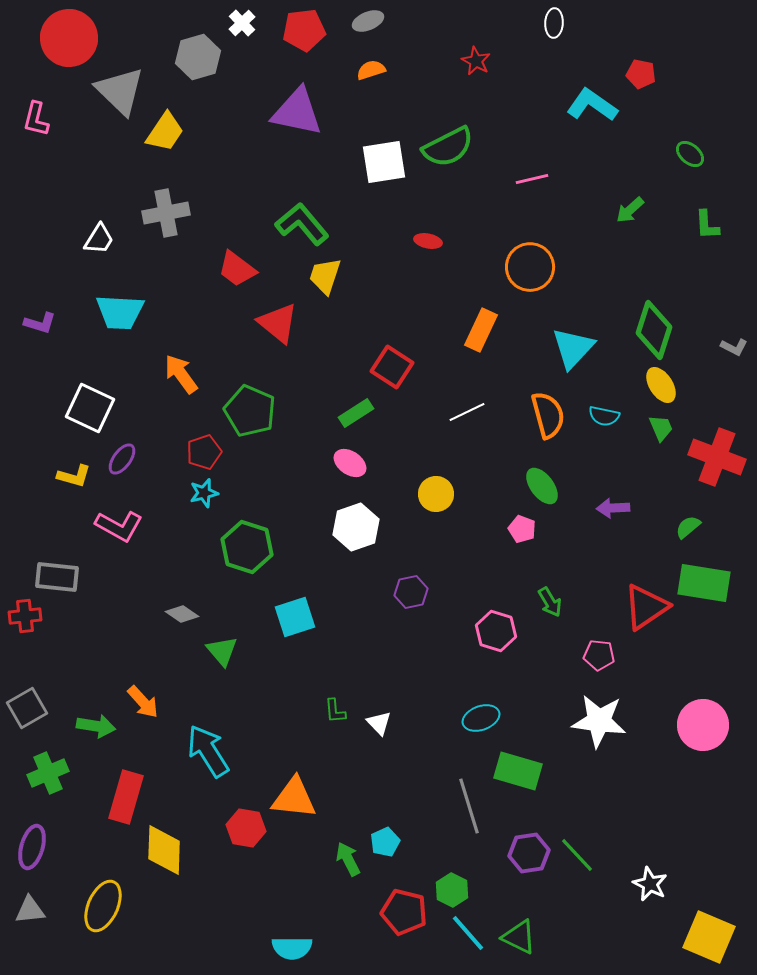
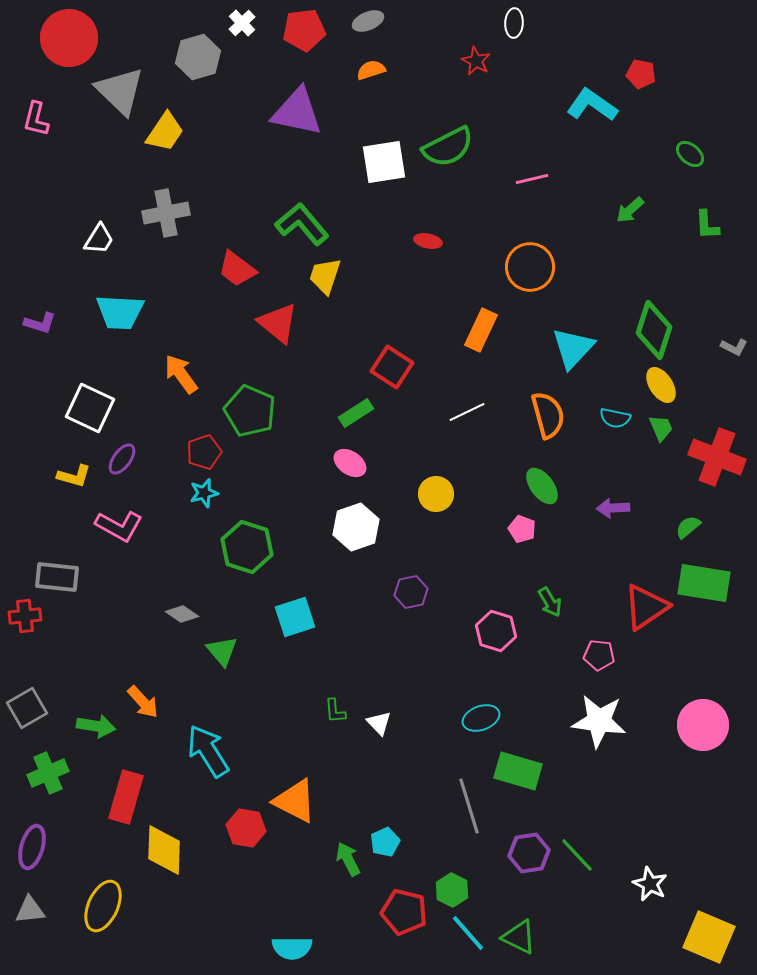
white ellipse at (554, 23): moved 40 px left
cyan semicircle at (604, 416): moved 11 px right, 2 px down
orange triangle at (294, 798): moved 1 px right, 3 px down; rotated 21 degrees clockwise
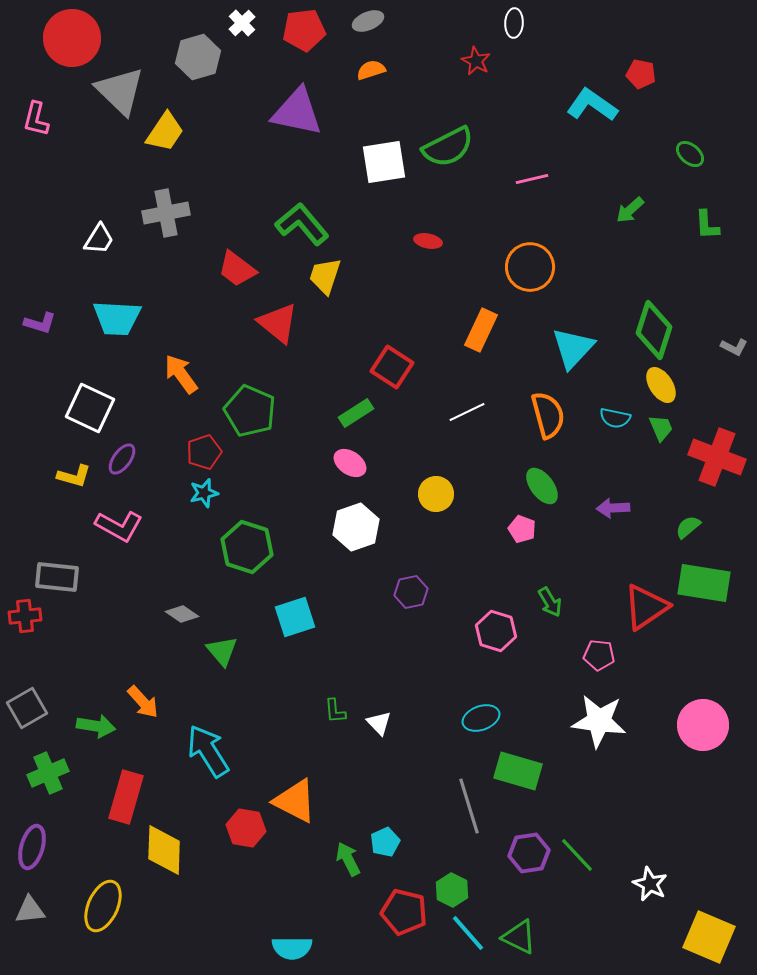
red circle at (69, 38): moved 3 px right
cyan trapezoid at (120, 312): moved 3 px left, 6 px down
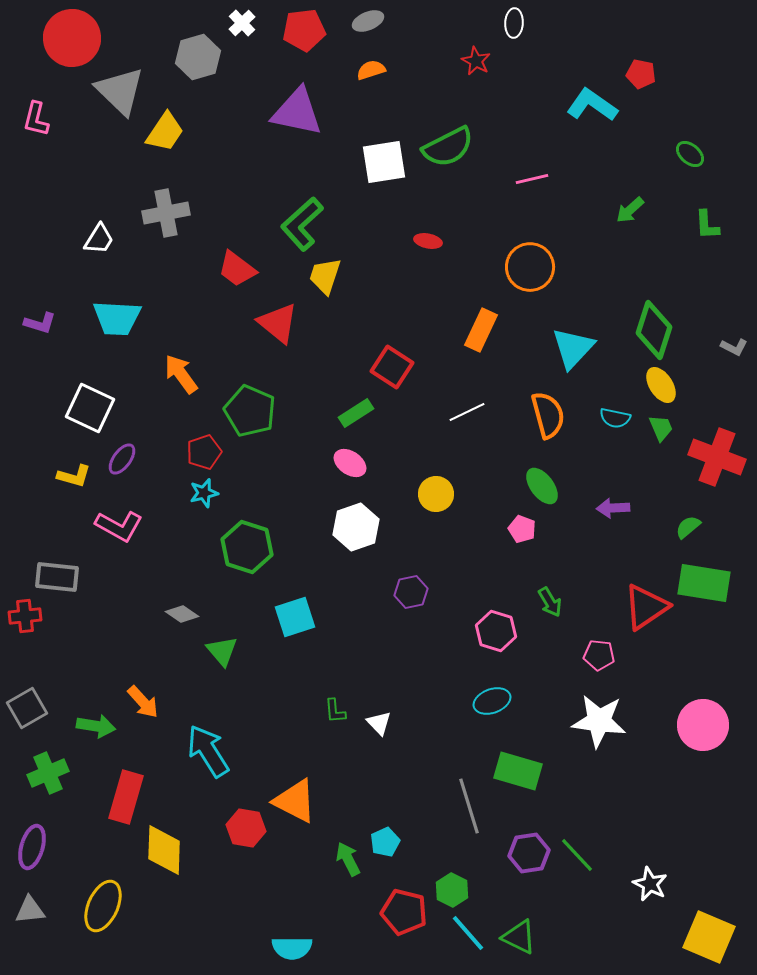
green L-shape at (302, 224): rotated 92 degrees counterclockwise
cyan ellipse at (481, 718): moved 11 px right, 17 px up
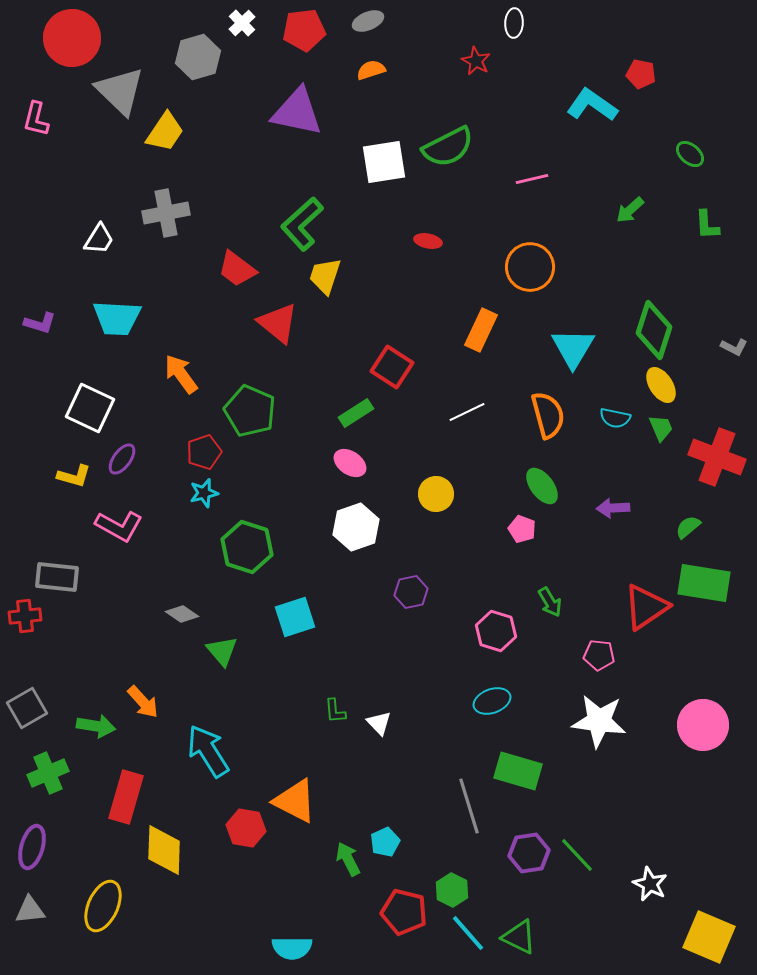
cyan triangle at (573, 348): rotated 12 degrees counterclockwise
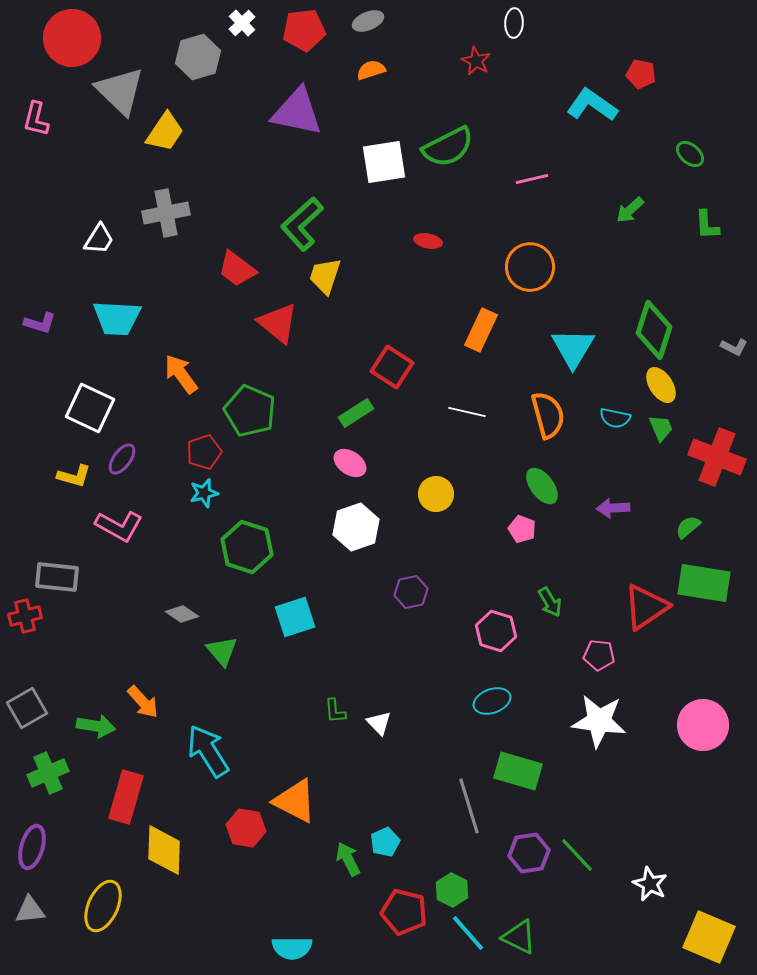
white line at (467, 412): rotated 39 degrees clockwise
red cross at (25, 616): rotated 8 degrees counterclockwise
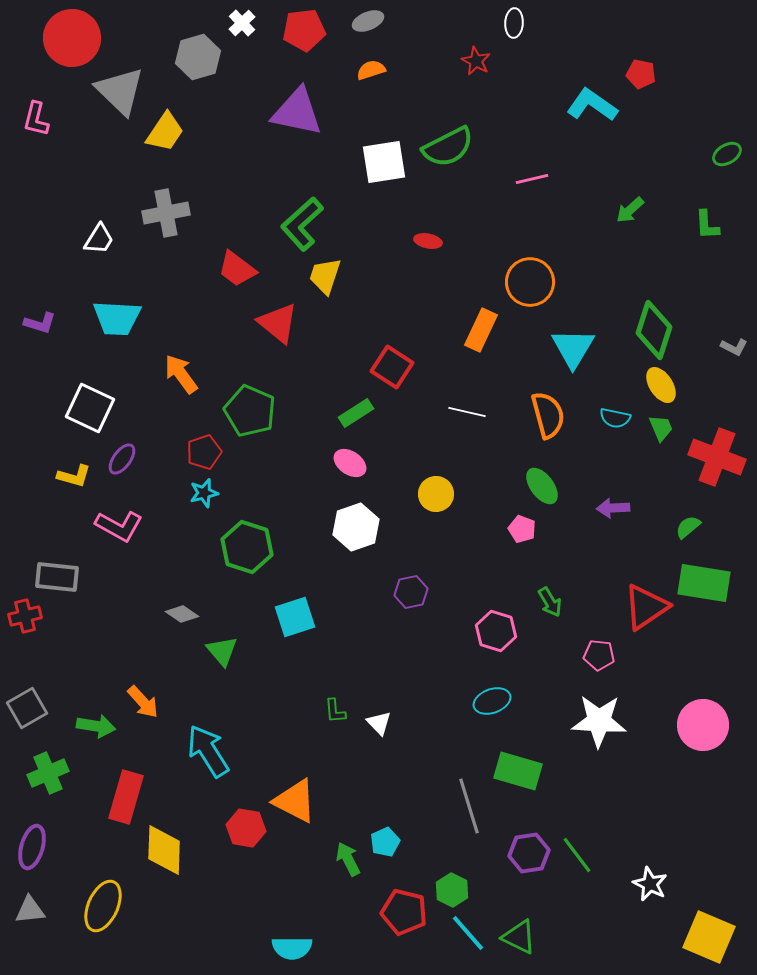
green ellipse at (690, 154): moved 37 px right; rotated 72 degrees counterclockwise
orange circle at (530, 267): moved 15 px down
white star at (599, 721): rotated 4 degrees counterclockwise
green line at (577, 855): rotated 6 degrees clockwise
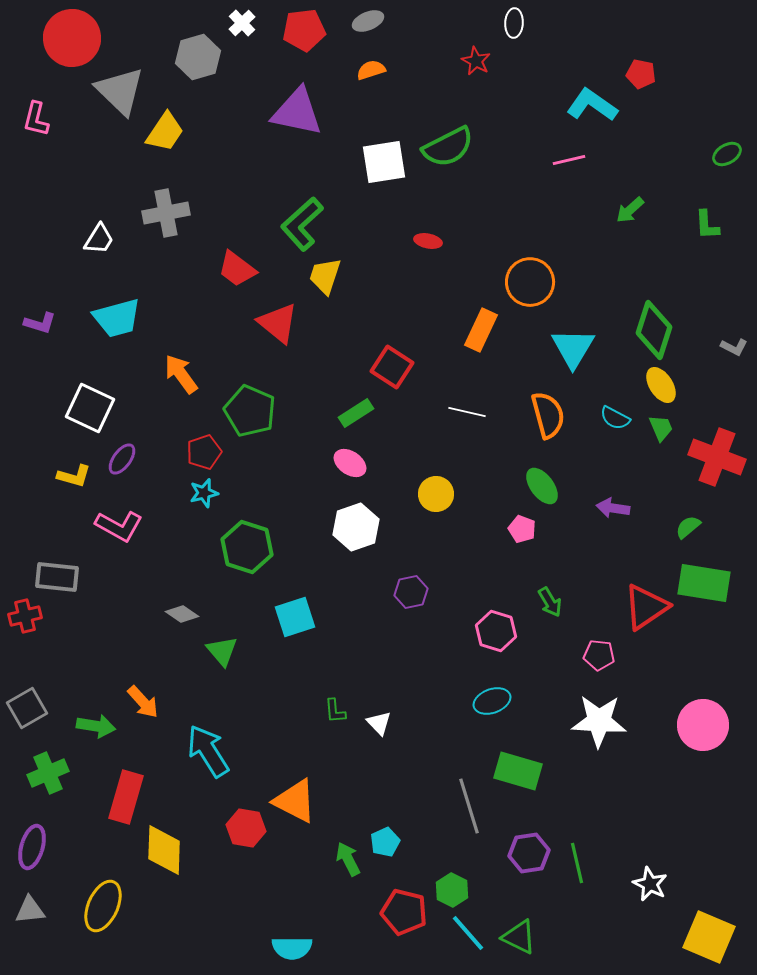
pink line at (532, 179): moved 37 px right, 19 px up
cyan trapezoid at (117, 318): rotated 18 degrees counterclockwise
cyan semicircle at (615, 418): rotated 16 degrees clockwise
purple arrow at (613, 508): rotated 12 degrees clockwise
green line at (577, 855): moved 8 px down; rotated 24 degrees clockwise
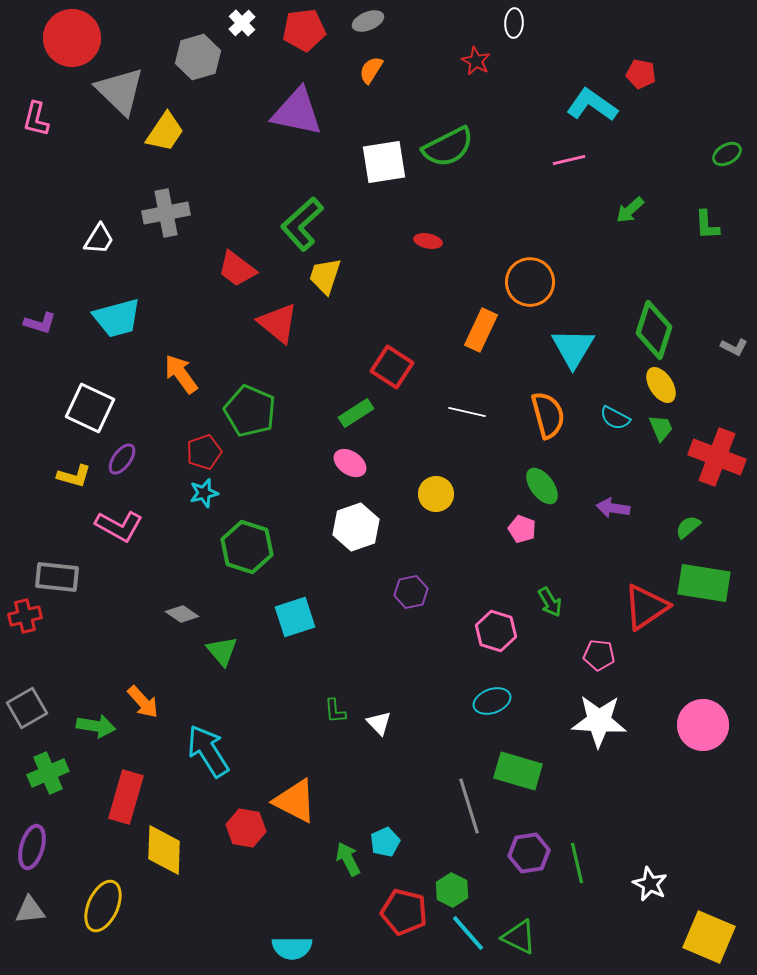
orange semicircle at (371, 70): rotated 40 degrees counterclockwise
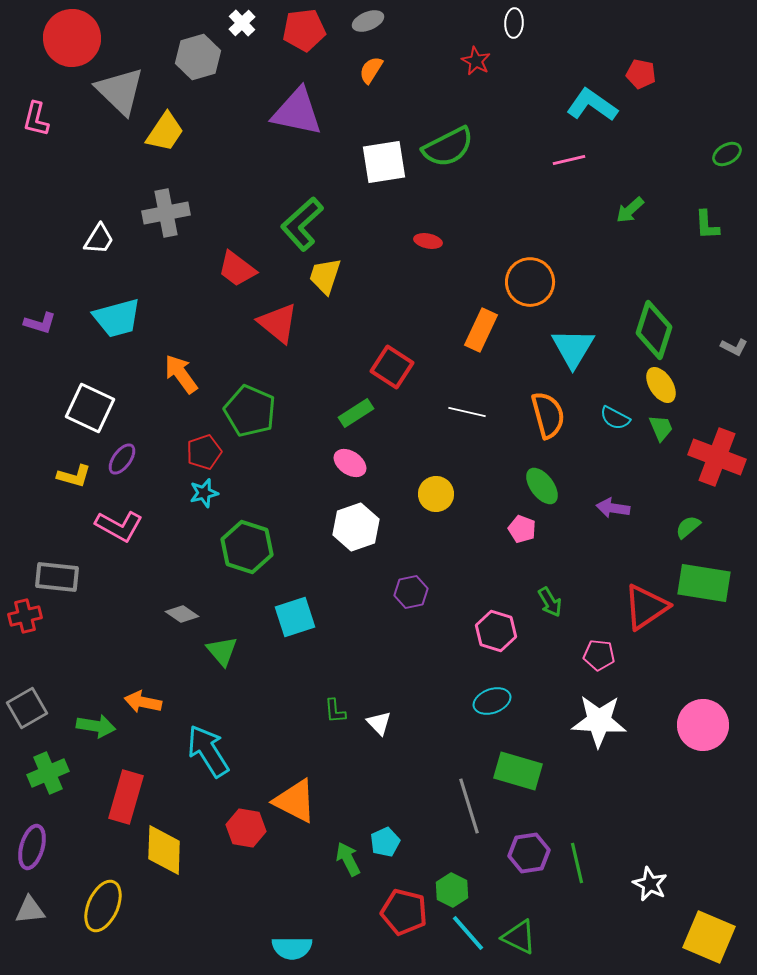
orange arrow at (143, 702): rotated 144 degrees clockwise
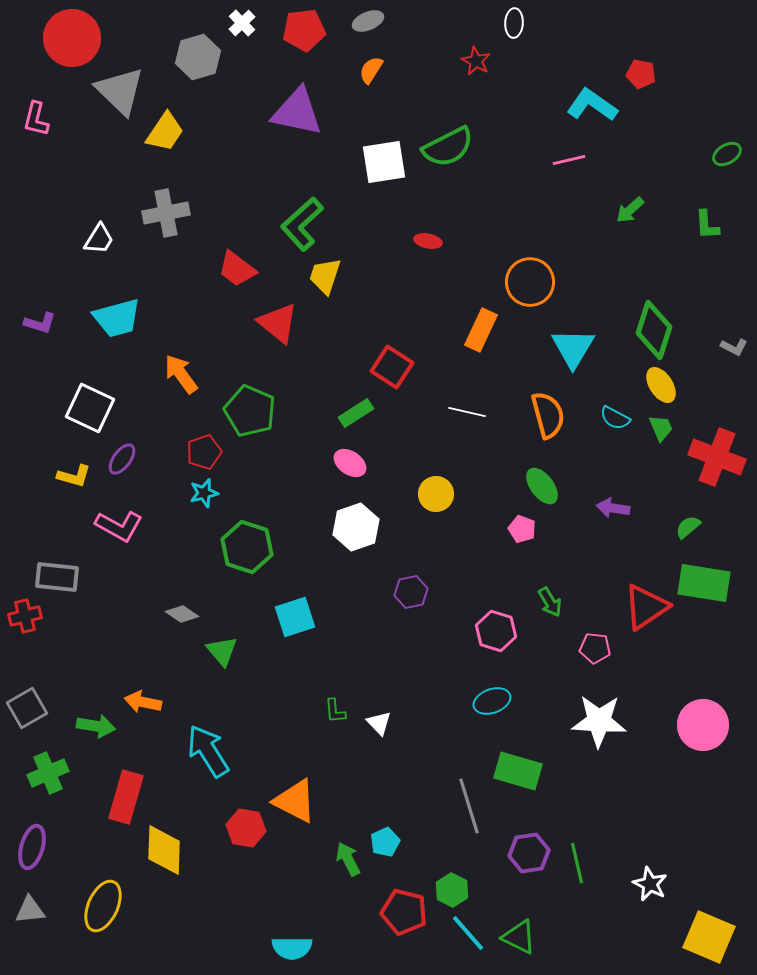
pink pentagon at (599, 655): moved 4 px left, 7 px up
